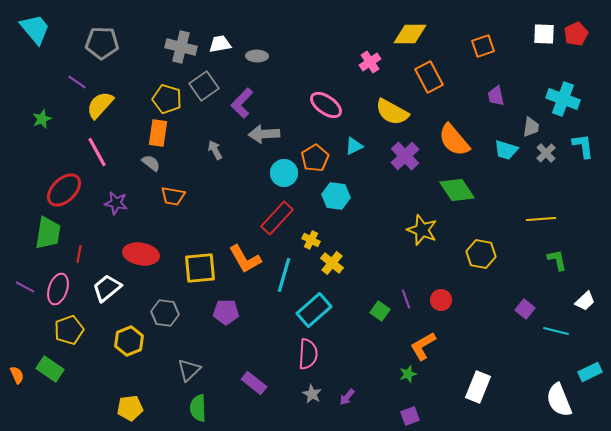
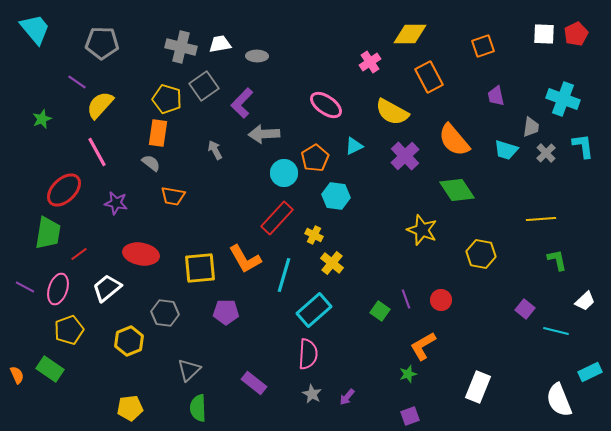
yellow cross at (311, 240): moved 3 px right, 5 px up
red line at (79, 254): rotated 42 degrees clockwise
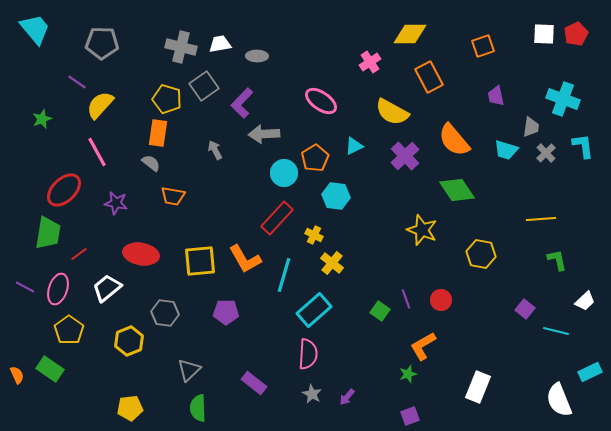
pink ellipse at (326, 105): moved 5 px left, 4 px up
yellow square at (200, 268): moved 7 px up
yellow pentagon at (69, 330): rotated 16 degrees counterclockwise
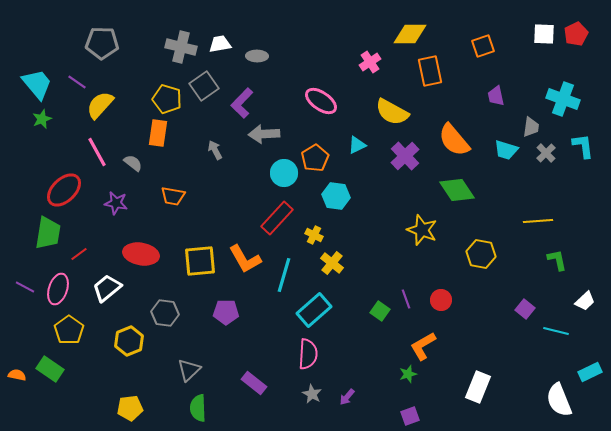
cyan trapezoid at (35, 29): moved 2 px right, 55 px down
orange rectangle at (429, 77): moved 1 px right, 6 px up; rotated 16 degrees clockwise
cyan triangle at (354, 146): moved 3 px right, 1 px up
gray semicircle at (151, 163): moved 18 px left
yellow line at (541, 219): moved 3 px left, 2 px down
orange semicircle at (17, 375): rotated 54 degrees counterclockwise
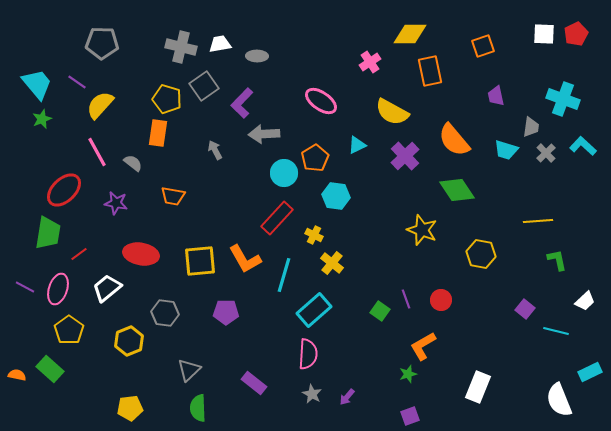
cyan L-shape at (583, 146): rotated 40 degrees counterclockwise
green rectangle at (50, 369): rotated 8 degrees clockwise
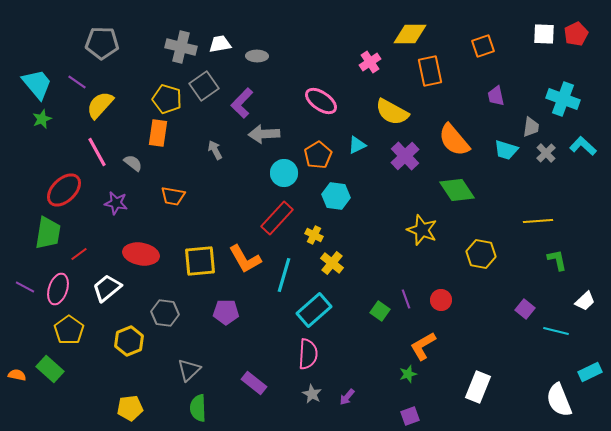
orange pentagon at (315, 158): moved 3 px right, 3 px up
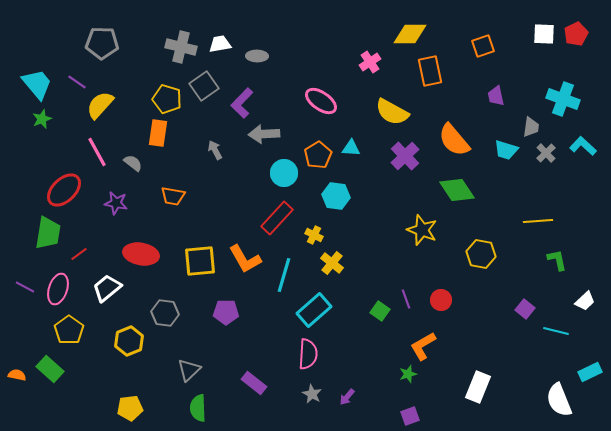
cyan triangle at (357, 145): moved 6 px left, 3 px down; rotated 30 degrees clockwise
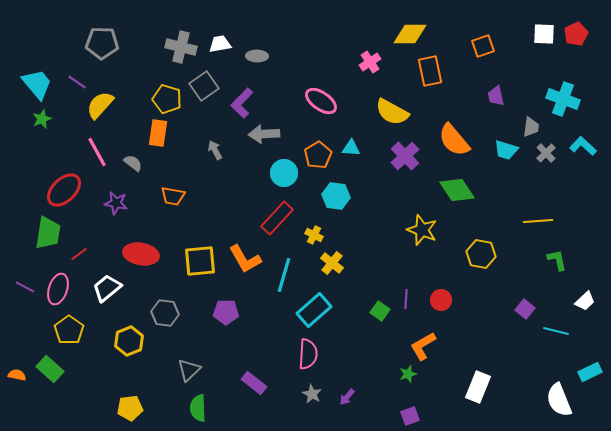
purple line at (406, 299): rotated 24 degrees clockwise
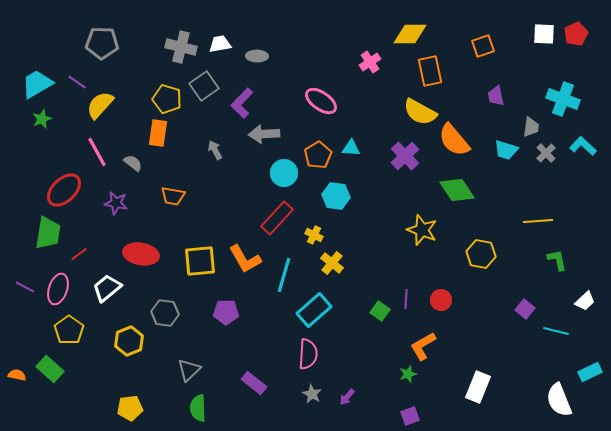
cyan trapezoid at (37, 84): rotated 80 degrees counterclockwise
yellow semicircle at (392, 112): moved 28 px right
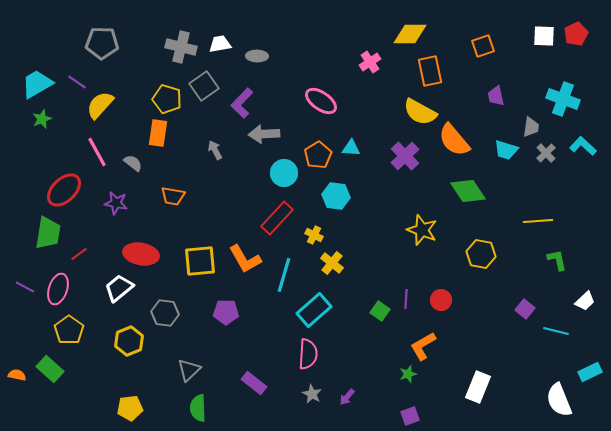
white square at (544, 34): moved 2 px down
green diamond at (457, 190): moved 11 px right, 1 px down
white trapezoid at (107, 288): moved 12 px right
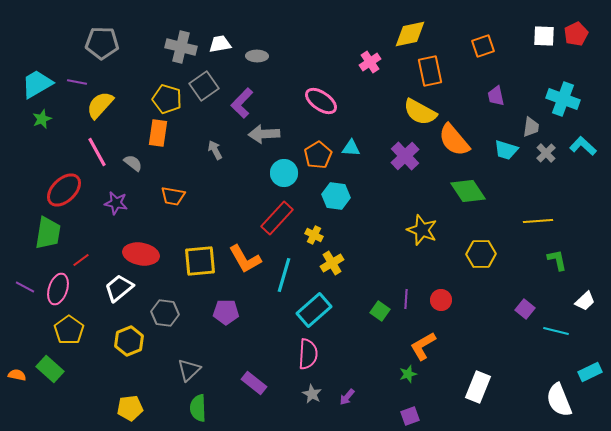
yellow diamond at (410, 34): rotated 12 degrees counterclockwise
purple line at (77, 82): rotated 24 degrees counterclockwise
red line at (79, 254): moved 2 px right, 6 px down
yellow hexagon at (481, 254): rotated 12 degrees counterclockwise
yellow cross at (332, 263): rotated 20 degrees clockwise
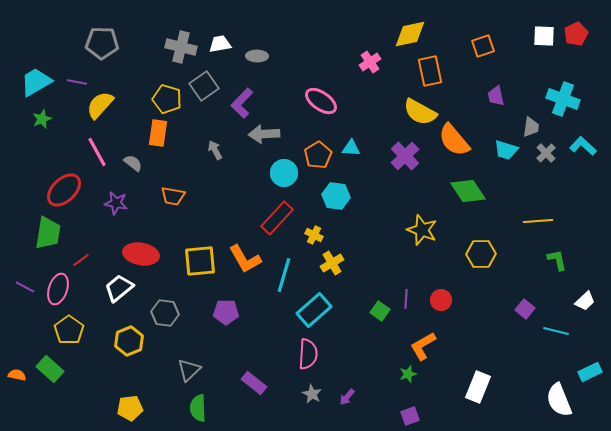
cyan trapezoid at (37, 84): moved 1 px left, 2 px up
